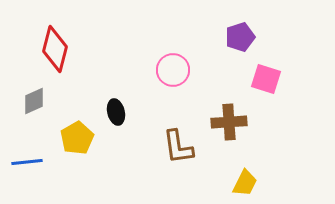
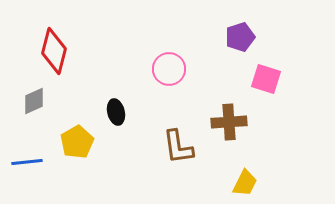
red diamond: moved 1 px left, 2 px down
pink circle: moved 4 px left, 1 px up
yellow pentagon: moved 4 px down
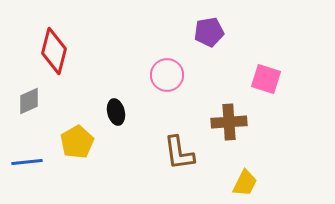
purple pentagon: moved 31 px left, 5 px up; rotated 8 degrees clockwise
pink circle: moved 2 px left, 6 px down
gray diamond: moved 5 px left
brown L-shape: moved 1 px right, 6 px down
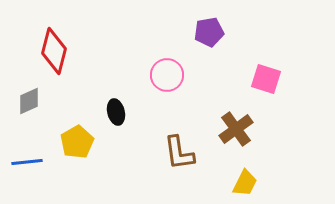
brown cross: moved 7 px right, 7 px down; rotated 32 degrees counterclockwise
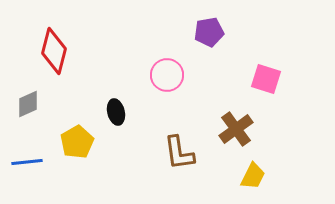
gray diamond: moved 1 px left, 3 px down
yellow trapezoid: moved 8 px right, 7 px up
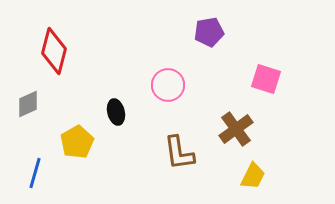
pink circle: moved 1 px right, 10 px down
blue line: moved 8 px right, 11 px down; rotated 68 degrees counterclockwise
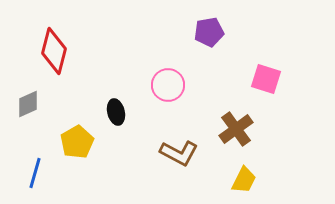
brown L-shape: rotated 54 degrees counterclockwise
yellow trapezoid: moved 9 px left, 4 px down
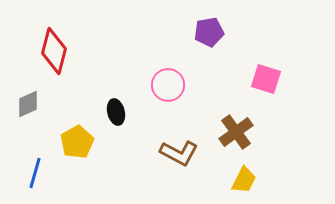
brown cross: moved 3 px down
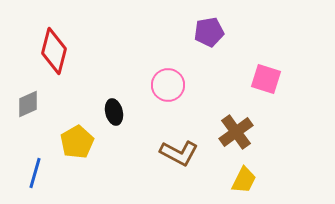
black ellipse: moved 2 px left
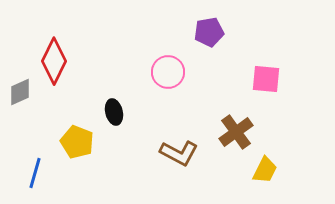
red diamond: moved 10 px down; rotated 12 degrees clockwise
pink square: rotated 12 degrees counterclockwise
pink circle: moved 13 px up
gray diamond: moved 8 px left, 12 px up
yellow pentagon: rotated 20 degrees counterclockwise
yellow trapezoid: moved 21 px right, 10 px up
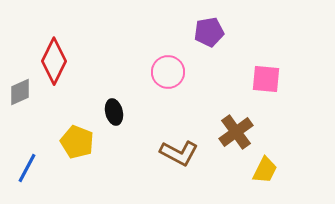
blue line: moved 8 px left, 5 px up; rotated 12 degrees clockwise
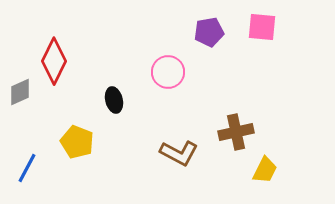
pink square: moved 4 px left, 52 px up
black ellipse: moved 12 px up
brown cross: rotated 24 degrees clockwise
